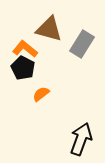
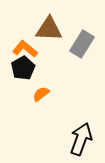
brown triangle: rotated 12 degrees counterclockwise
black pentagon: rotated 15 degrees clockwise
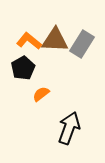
brown triangle: moved 6 px right, 11 px down
orange L-shape: moved 4 px right, 8 px up
black arrow: moved 12 px left, 11 px up
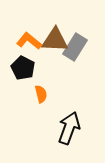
gray rectangle: moved 7 px left, 3 px down
black pentagon: rotated 15 degrees counterclockwise
orange semicircle: rotated 114 degrees clockwise
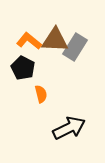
black arrow: rotated 44 degrees clockwise
